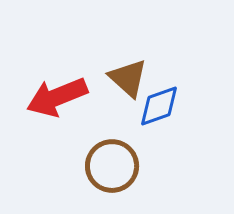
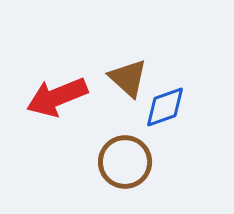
blue diamond: moved 6 px right, 1 px down
brown circle: moved 13 px right, 4 px up
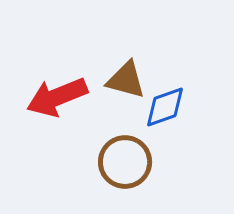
brown triangle: moved 2 px left, 2 px down; rotated 27 degrees counterclockwise
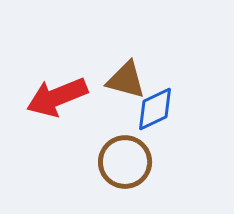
blue diamond: moved 10 px left, 2 px down; rotated 6 degrees counterclockwise
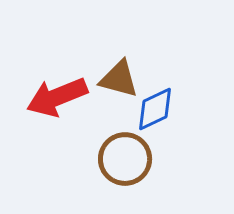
brown triangle: moved 7 px left, 1 px up
brown circle: moved 3 px up
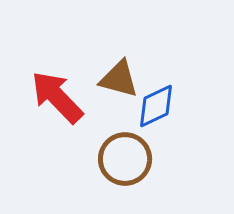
red arrow: rotated 68 degrees clockwise
blue diamond: moved 1 px right, 3 px up
